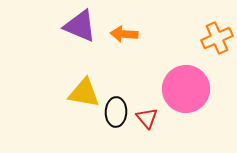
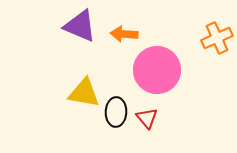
pink circle: moved 29 px left, 19 px up
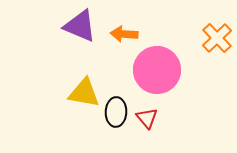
orange cross: rotated 20 degrees counterclockwise
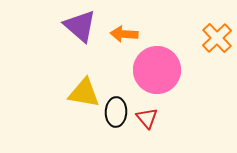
purple triangle: rotated 18 degrees clockwise
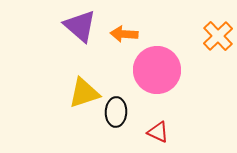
orange cross: moved 1 px right, 2 px up
yellow triangle: rotated 28 degrees counterclockwise
red triangle: moved 11 px right, 14 px down; rotated 25 degrees counterclockwise
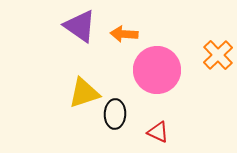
purple triangle: rotated 6 degrees counterclockwise
orange cross: moved 19 px down
black ellipse: moved 1 px left, 2 px down
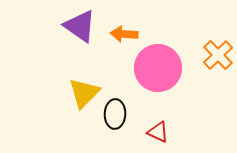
pink circle: moved 1 px right, 2 px up
yellow triangle: rotated 28 degrees counterclockwise
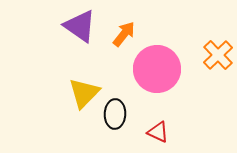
orange arrow: rotated 124 degrees clockwise
pink circle: moved 1 px left, 1 px down
